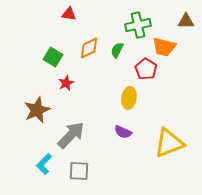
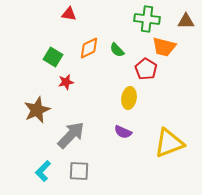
green cross: moved 9 px right, 6 px up; rotated 20 degrees clockwise
green semicircle: rotated 70 degrees counterclockwise
red star: moved 1 px up; rotated 14 degrees clockwise
cyan L-shape: moved 1 px left, 7 px down
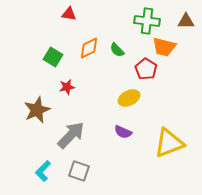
green cross: moved 2 px down
red star: moved 1 px right, 5 px down
yellow ellipse: rotated 55 degrees clockwise
gray square: rotated 15 degrees clockwise
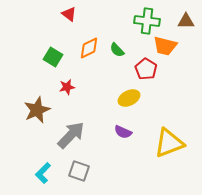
red triangle: rotated 28 degrees clockwise
orange trapezoid: moved 1 px right, 1 px up
cyan L-shape: moved 2 px down
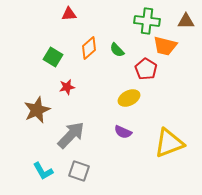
red triangle: rotated 42 degrees counterclockwise
orange diamond: rotated 15 degrees counterclockwise
cyan L-shape: moved 2 px up; rotated 75 degrees counterclockwise
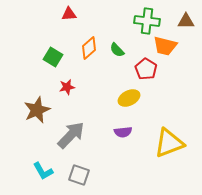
purple semicircle: rotated 30 degrees counterclockwise
gray square: moved 4 px down
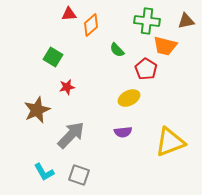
brown triangle: rotated 12 degrees counterclockwise
orange diamond: moved 2 px right, 23 px up
yellow triangle: moved 1 px right, 1 px up
cyan L-shape: moved 1 px right, 1 px down
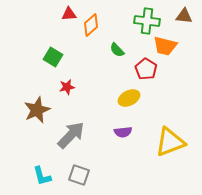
brown triangle: moved 2 px left, 5 px up; rotated 18 degrees clockwise
cyan L-shape: moved 2 px left, 4 px down; rotated 15 degrees clockwise
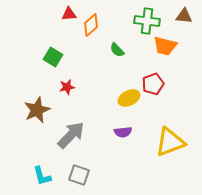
red pentagon: moved 7 px right, 15 px down; rotated 20 degrees clockwise
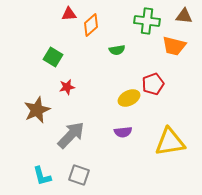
orange trapezoid: moved 9 px right
green semicircle: rotated 56 degrees counterclockwise
yellow triangle: rotated 12 degrees clockwise
